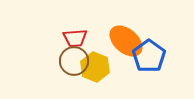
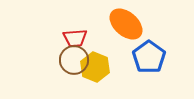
orange ellipse: moved 17 px up
blue pentagon: moved 1 px down
brown circle: moved 1 px up
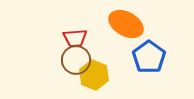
orange ellipse: rotated 12 degrees counterclockwise
brown circle: moved 2 px right
yellow hexagon: moved 1 px left, 8 px down
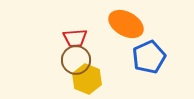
blue pentagon: rotated 12 degrees clockwise
yellow hexagon: moved 7 px left, 4 px down
